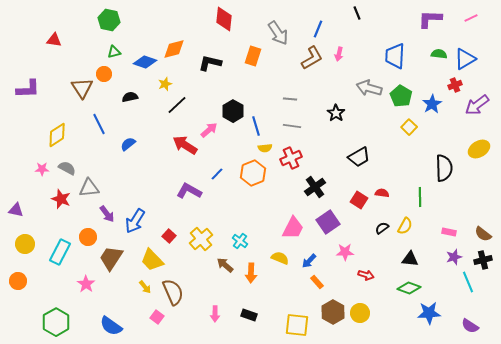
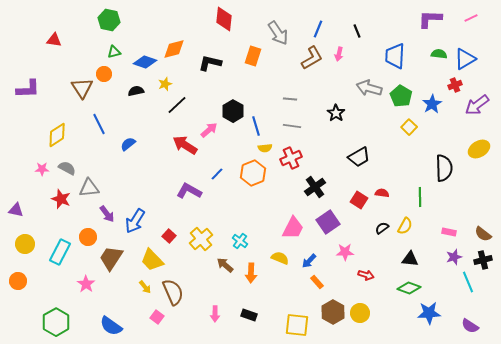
black line at (357, 13): moved 18 px down
black semicircle at (130, 97): moved 6 px right, 6 px up
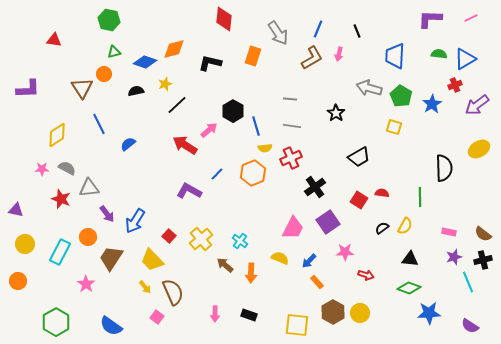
yellow square at (409, 127): moved 15 px left; rotated 28 degrees counterclockwise
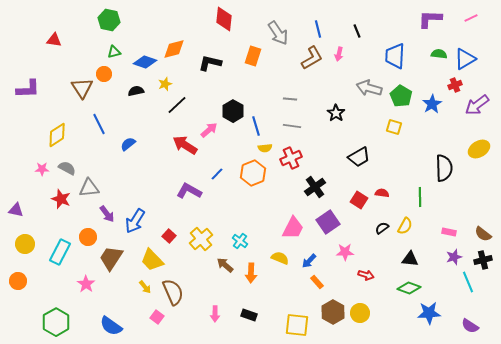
blue line at (318, 29): rotated 36 degrees counterclockwise
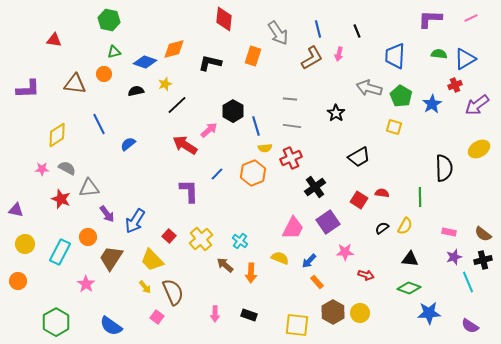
brown triangle at (82, 88): moved 7 px left, 4 px up; rotated 50 degrees counterclockwise
purple L-shape at (189, 191): rotated 60 degrees clockwise
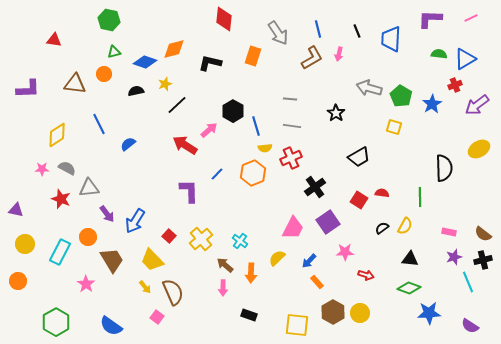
blue trapezoid at (395, 56): moved 4 px left, 17 px up
brown trapezoid at (111, 258): moved 1 px right, 2 px down; rotated 116 degrees clockwise
yellow semicircle at (280, 258): moved 3 px left; rotated 66 degrees counterclockwise
pink arrow at (215, 314): moved 8 px right, 26 px up
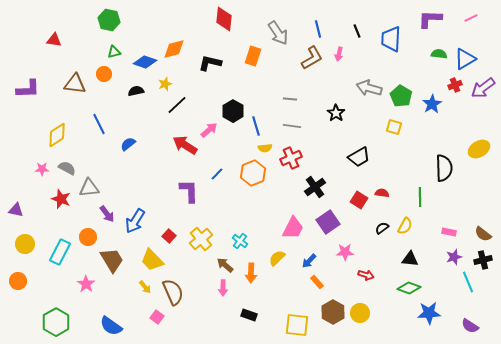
purple arrow at (477, 105): moved 6 px right, 17 px up
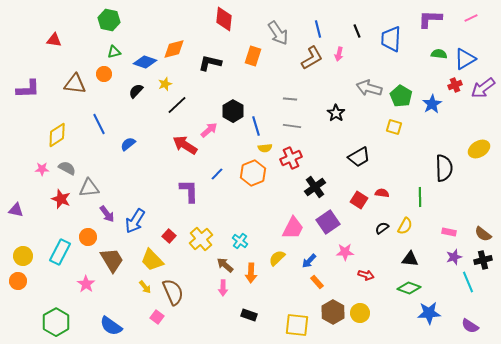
black semicircle at (136, 91): rotated 35 degrees counterclockwise
yellow circle at (25, 244): moved 2 px left, 12 px down
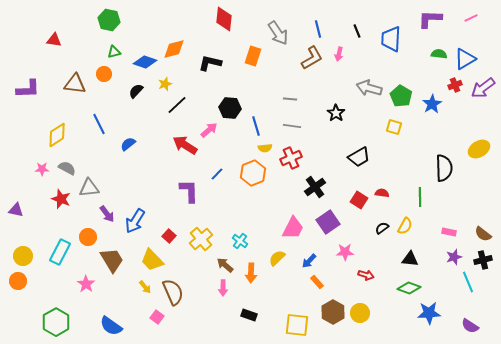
black hexagon at (233, 111): moved 3 px left, 3 px up; rotated 25 degrees counterclockwise
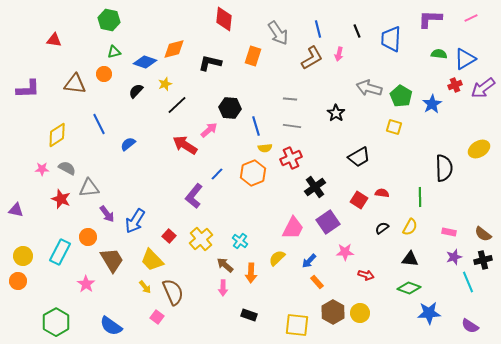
purple L-shape at (189, 191): moved 5 px right, 5 px down; rotated 140 degrees counterclockwise
yellow semicircle at (405, 226): moved 5 px right, 1 px down
